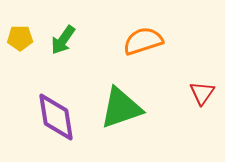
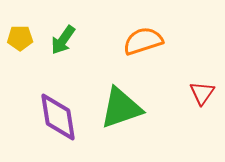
purple diamond: moved 2 px right
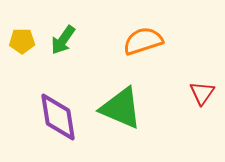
yellow pentagon: moved 2 px right, 3 px down
green triangle: rotated 42 degrees clockwise
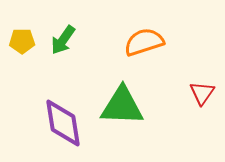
orange semicircle: moved 1 px right, 1 px down
green triangle: moved 1 px right, 2 px up; rotated 21 degrees counterclockwise
purple diamond: moved 5 px right, 6 px down
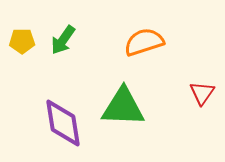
green triangle: moved 1 px right, 1 px down
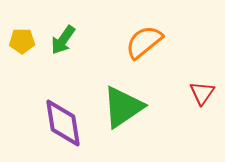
orange semicircle: rotated 21 degrees counterclockwise
green triangle: rotated 36 degrees counterclockwise
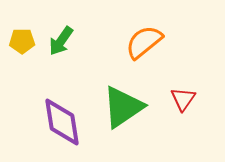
green arrow: moved 2 px left, 1 px down
red triangle: moved 19 px left, 6 px down
purple diamond: moved 1 px left, 1 px up
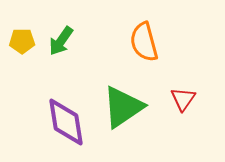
orange semicircle: rotated 66 degrees counterclockwise
purple diamond: moved 4 px right
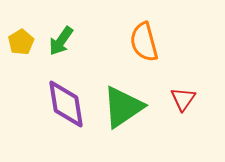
yellow pentagon: moved 1 px left, 1 px down; rotated 30 degrees counterclockwise
purple diamond: moved 18 px up
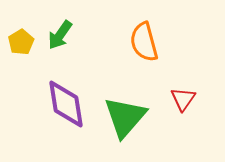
green arrow: moved 1 px left, 6 px up
green triangle: moved 2 px right, 10 px down; rotated 15 degrees counterclockwise
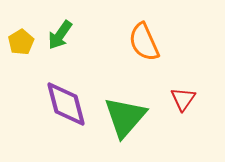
orange semicircle: rotated 9 degrees counterclockwise
purple diamond: rotated 6 degrees counterclockwise
